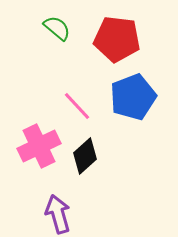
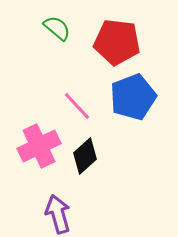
red pentagon: moved 3 px down
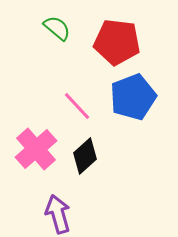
pink cross: moved 3 px left, 3 px down; rotated 15 degrees counterclockwise
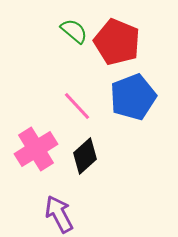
green semicircle: moved 17 px right, 3 px down
red pentagon: rotated 15 degrees clockwise
pink cross: rotated 9 degrees clockwise
purple arrow: moved 1 px right; rotated 12 degrees counterclockwise
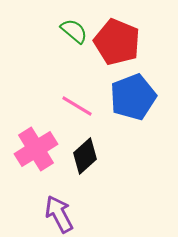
pink line: rotated 16 degrees counterclockwise
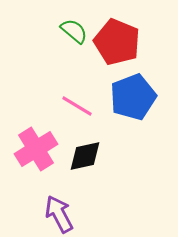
black diamond: rotated 30 degrees clockwise
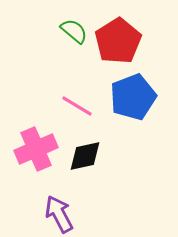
red pentagon: moved 1 px right, 1 px up; rotated 18 degrees clockwise
pink cross: rotated 9 degrees clockwise
